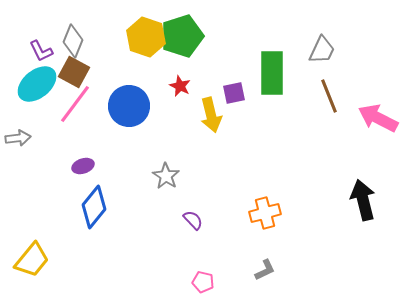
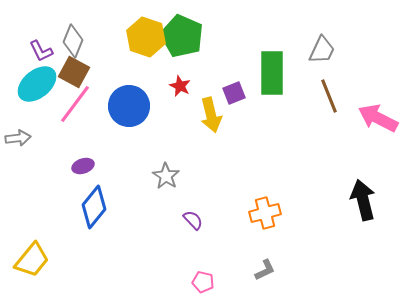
green pentagon: rotated 30 degrees counterclockwise
purple square: rotated 10 degrees counterclockwise
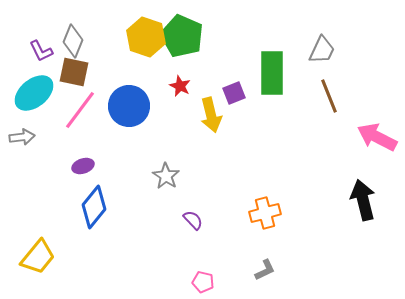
brown square: rotated 16 degrees counterclockwise
cyan ellipse: moved 3 px left, 9 px down
pink line: moved 5 px right, 6 px down
pink arrow: moved 1 px left, 19 px down
gray arrow: moved 4 px right, 1 px up
yellow trapezoid: moved 6 px right, 3 px up
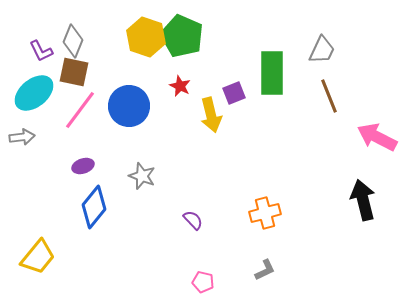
gray star: moved 24 px left; rotated 12 degrees counterclockwise
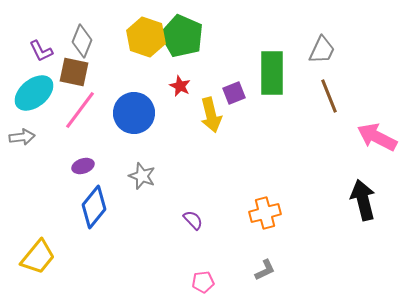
gray diamond: moved 9 px right
blue circle: moved 5 px right, 7 px down
pink pentagon: rotated 20 degrees counterclockwise
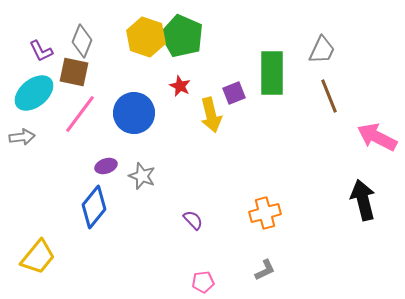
pink line: moved 4 px down
purple ellipse: moved 23 px right
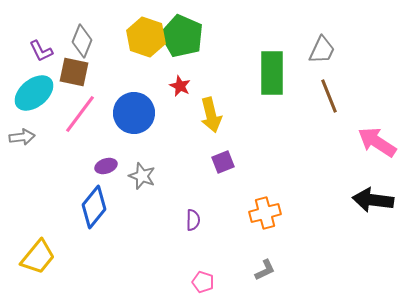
purple square: moved 11 px left, 69 px down
pink arrow: moved 5 px down; rotated 6 degrees clockwise
black arrow: moved 10 px right; rotated 69 degrees counterclockwise
purple semicircle: rotated 45 degrees clockwise
pink pentagon: rotated 25 degrees clockwise
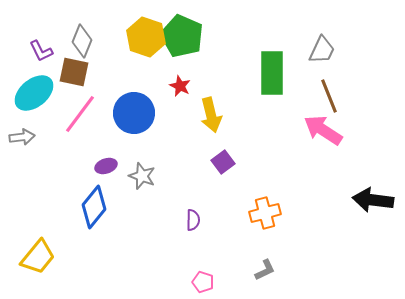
pink arrow: moved 54 px left, 12 px up
purple square: rotated 15 degrees counterclockwise
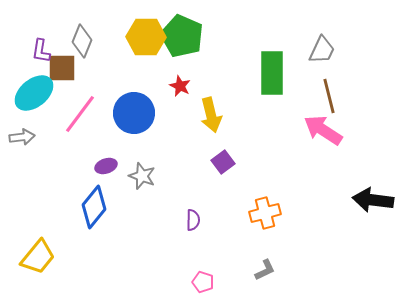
yellow hexagon: rotated 18 degrees counterclockwise
purple L-shape: rotated 35 degrees clockwise
brown square: moved 12 px left, 4 px up; rotated 12 degrees counterclockwise
brown line: rotated 8 degrees clockwise
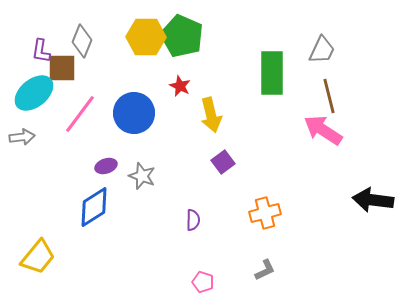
blue diamond: rotated 18 degrees clockwise
